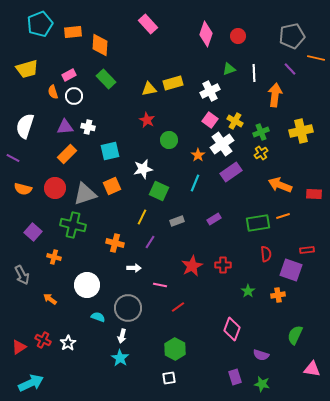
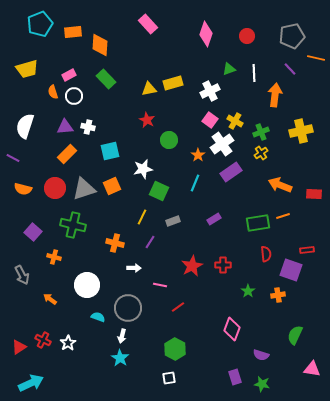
red circle at (238, 36): moved 9 px right
gray triangle at (85, 194): moved 1 px left, 5 px up
gray rectangle at (177, 221): moved 4 px left
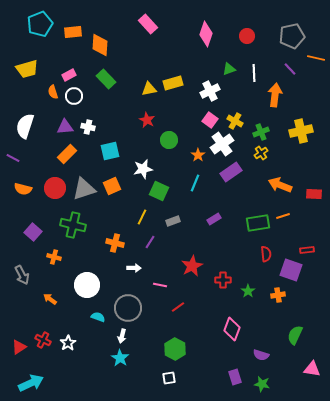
red cross at (223, 265): moved 15 px down
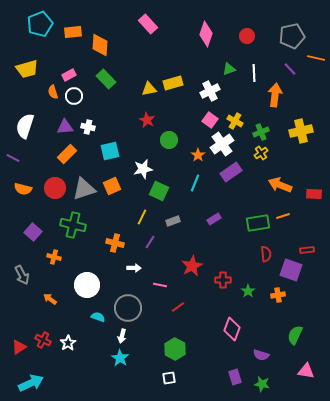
pink triangle at (312, 369): moved 6 px left, 2 px down
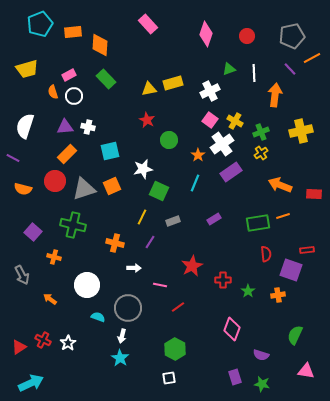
orange line at (316, 58): moved 4 px left; rotated 42 degrees counterclockwise
red circle at (55, 188): moved 7 px up
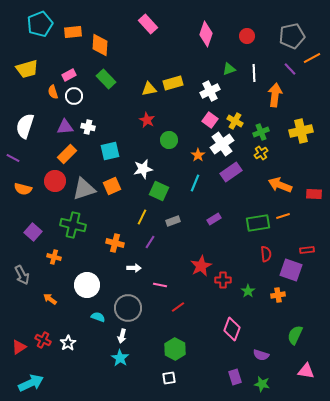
red star at (192, 266): moved 9 px right
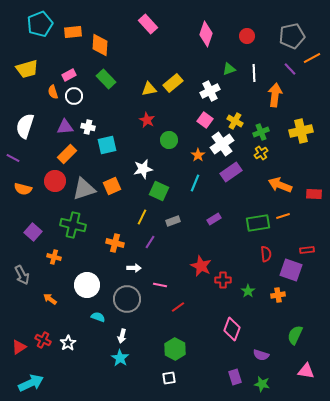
yellow rectangle at (173, 83): rotated 24 degrees counterclockwise
pink square at (210, 120): moved 5 px left
cyan square at (110, 151): moved 3 px left, 6 px up
red star at (201, 266): rotated 20 degrees counterclockwise
gray circle at (128, 308): moved 1 px left, 9 px up
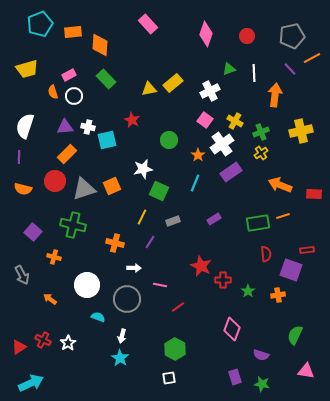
red star at (147, 120): moved 15 px left
cyan square at (107, 145): moved 5 px up
purple line at (13, 158): moved 6 px right, 1 px up; rotated 64 degrees clockwise
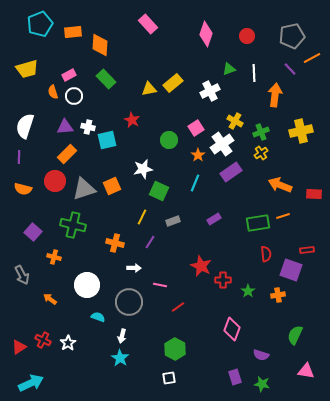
pink square at (205, 120): moved 9 px left, 8 px down; rotated 21 degrees clockwise
gray circle at (127, 299): moved 2 px right, 3 px down
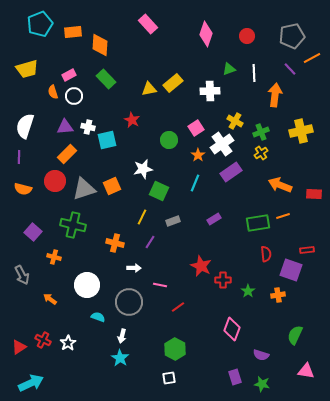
white cross at (210, 91): rotated 24 degrees clockwise
